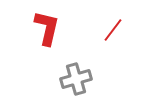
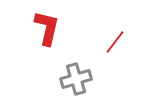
red line: moved 2 px right, 12 px down
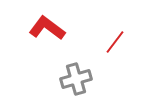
red L-shape: rotated 66 degrees counterclockwise
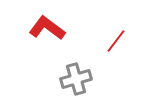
red line: moved 1 px right, 1 px up
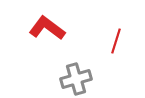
red line: rotated 20 degrees counterclockwise
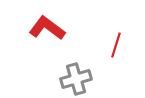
red line: moved 4 px down
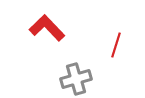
red L-shape: rotated 9 degrees clockwise
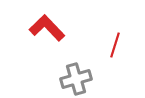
red line: moved 1 px left
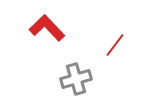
red line: rotated 20 degrees clockwise
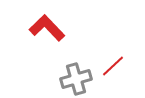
red line: moved 2 px left, 21 px down; rotated 10 degrees clockwise
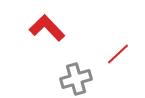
red line: moved 5 px right, 12 px up
